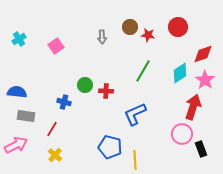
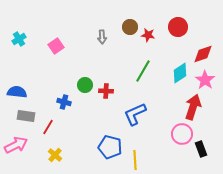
red line: moved 4 px left, 2 px up
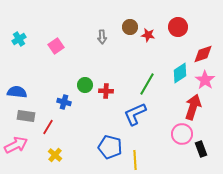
green line: moved 4 px right, 13 px down
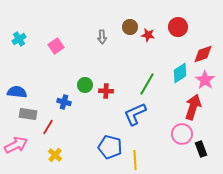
gray rectangle: moved 2 px right, 2 px up
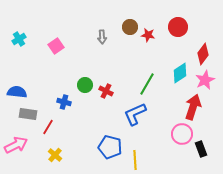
red diamond: rotated 35 degrees counterclockwise
pink star: rotated 12 degrees clockwise
red cross: rotated 24 degrees clockwise
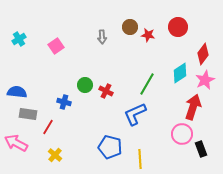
pink arrow: moved 2 px up; rotated 125 degrees counterclockwise
yellow line: moved 5 px right, 1 px up
